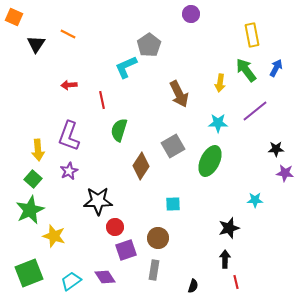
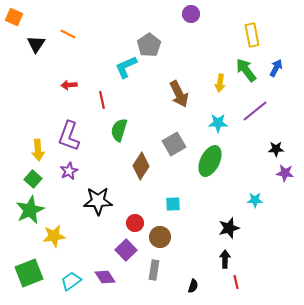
gray square at (173, 146): moved 1 px right, 2 px up
red circle at (115, 227): moved 20 px right, 4 px up
yellow star at (54, 236): rotated 25 degrees counterclockwise
brown circle at (158, 238): moved 2 px right, 1 px up
purple square at (126, 250): rotated 25 degrees counterclockwise
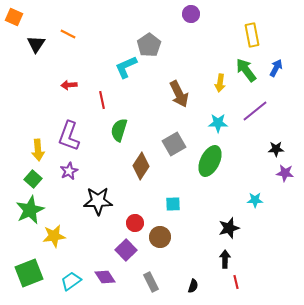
gray rectangle at (154, 270): moved 3 px left, 12 px down; rotated 36 degrees counterclockwise
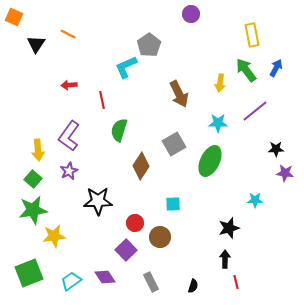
purple L-shape at (69, 136): rotated 16 degrees clockwise
green star at (30, 210): moved 3 px right; rotated 16 degrees clockwise
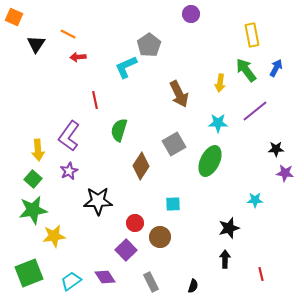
red arrow at (69, 85): moved 9 px right, 28 px up
red line at (102, 100): moved 7 px left
red line at (236, 282): moved 25 px right, 8 px up
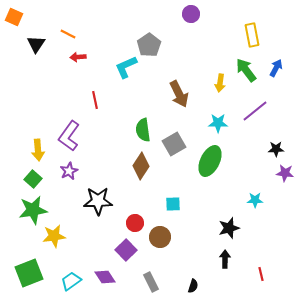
green semicircle at (119, 130): moved 24 px right; rotated 25 degrees counterclockwise
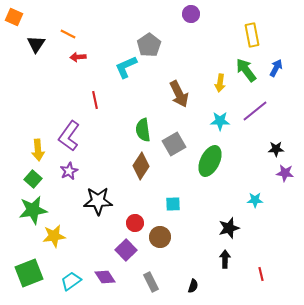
cyan star at (218, 123): moved 2 px right, 2 px up
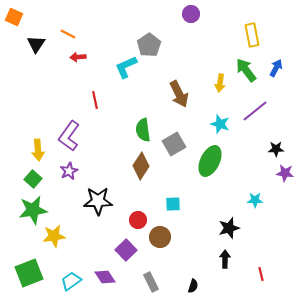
cyan star at (220, 121): moved 3 px down; rotated 18 degrees clockwise
red circle at (135, 223): moved 3 px right, 3 px up
